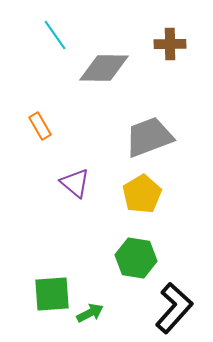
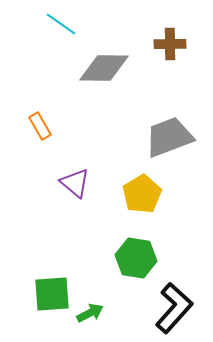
cyan line: moved 6 px right, 11 px up; rotated 20 degrees counterclockwise
gray trapezoid: moved 20 px right
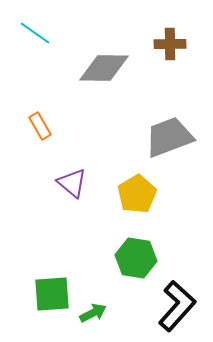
cyan line: moved 26 px left, 9 px down
purple triangle: moved 3 px left
yellow pentagon: moved 5 px left
black L-shape: moved 3 px right, 2 px up
green arrow: moved 3 px right
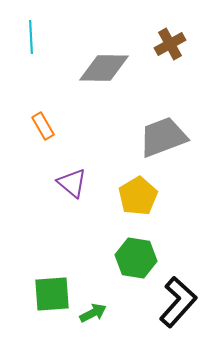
cyan line: moved 4 px left, 4 px down; rotated 52 degrees clockwise
brown cross: rotated 28 degrees counterclockwise
orange rectangle: moved 3 px right
gray trapezoid: moved 6 px left
yellow pentagon: moved 1 px right, 2 px down
black L-shape: moved 1 px right, 4 px up
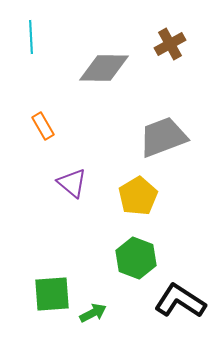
green hexagon: rotated 12 degrees clockwise
black L-shape: moved 2 px right, 1 px up; rotated 99 degrees counterclockwise
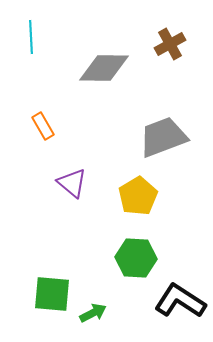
green hexagon: rotated 18 degrees counterclockwise
green square: rotated 9 degrees clockwise
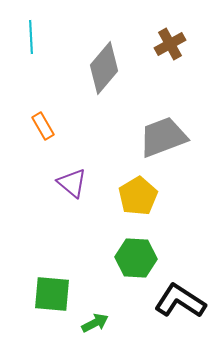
gray diamond: rotated 51 degrees counterclockwise
green arrow: moved 2 px right, 10 px down
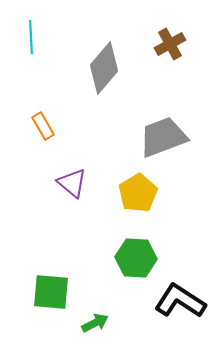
yellow pentagon: moved 3 px up
green square: moved 1 px left, 2 px up
